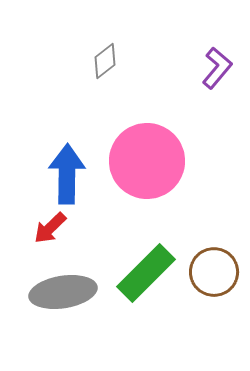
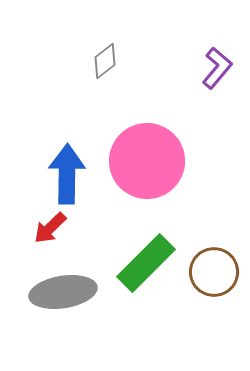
green rectangle: moved 10 px up
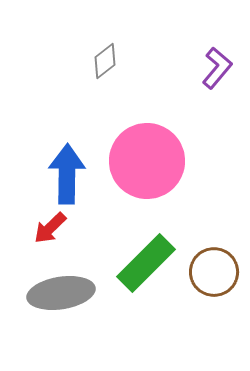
gray ellipse: moved 2 px left, 1 px down
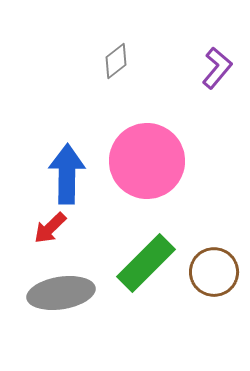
gray diamond: moved 11 px right
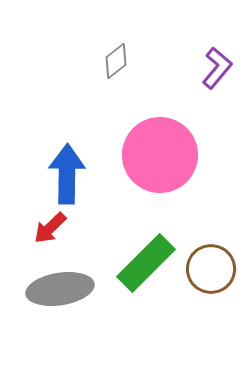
pink circle: moved 13 px right, 6 px up
brown circle: moved 3 px left, 3 px up
gray ellipse: moved 1 px left, 4 px up
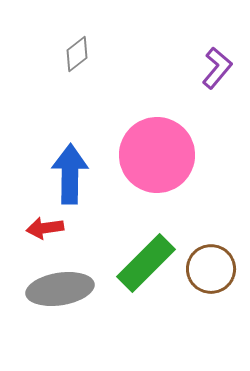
gray diamond: moved 39 px left, 7 px up
pink circle: moved 3 px left
blue arrow: moved 3 px right
red arrow: moved 5 px left; rotated 36 degrees clockwise
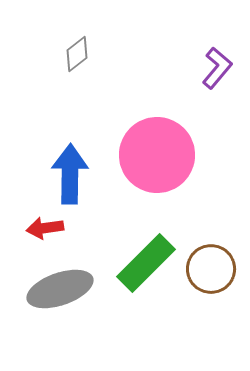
gray ellipse: rotated 10 degrees counterclockwise
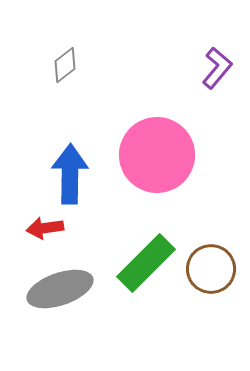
gray diamond: moved 12 px left, 11 px down
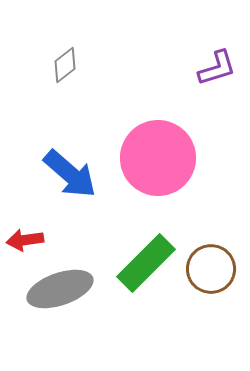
purple L-shape: rotated 33 degrees clockwise
pink circle: moved 1 px right, 3 px down
blue arrow: rotated 130 degrees clockwise
red arrow: moved 20 px left, 12 px down
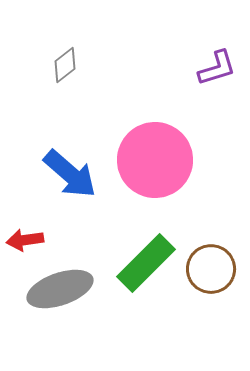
pink circle: moved 3 px left, 2 px down
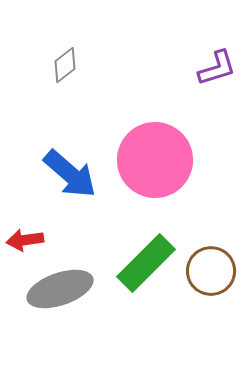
brown circle: moved 2 px down
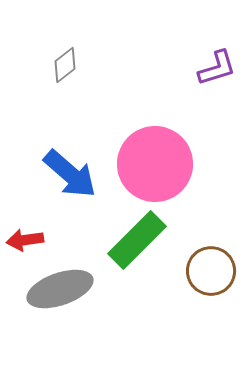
pink circle: moved 4 px down
green rectangle: moved 9 px left, 23 px up
